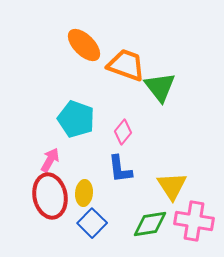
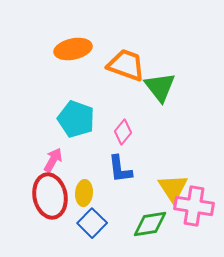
orange ellipse: moved 11 px left, 4 px down; rotated 57 degrees counterclockwise
pink arrow: moved 3 px right
yellow triangle: moved 1 px right, 2 px down
pink cross: moved 15 px up
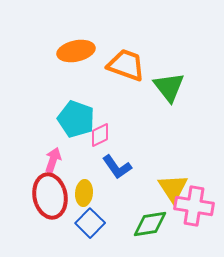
orange ellipse: moved 3 px right, 2 px down
green triangle: moved 9 px right
pink diamond: moved 23 px left, 3 px down; rotated 25 degrees clockwise
pink arrow: rotated 10 degrees counterclockwise
blue L-shape: moved 3 px left, 2 px up; rotated 28 degrees counterclockwise
blue square: moved 2 px left
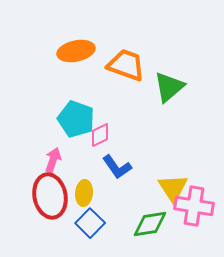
green triangle: rotated 28 degrees clockwise
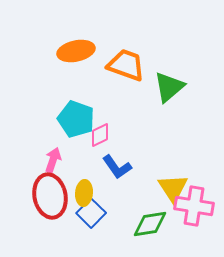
blue square: moved 1 px right, 10 px up
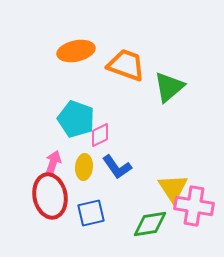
pink arrow: moved 3 px down
yellow ellipse: moved 26 px up
blue square: rotated 32 degrees clockwise
